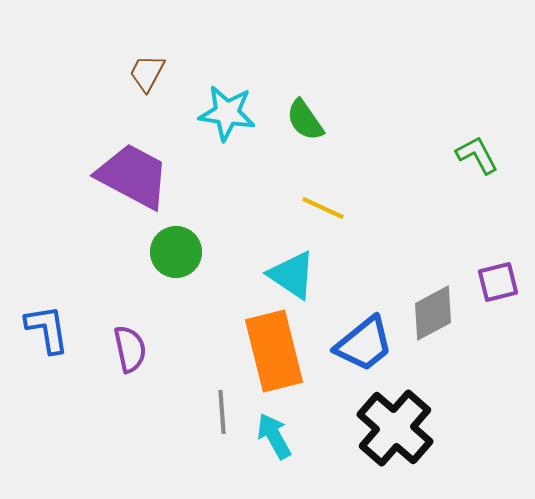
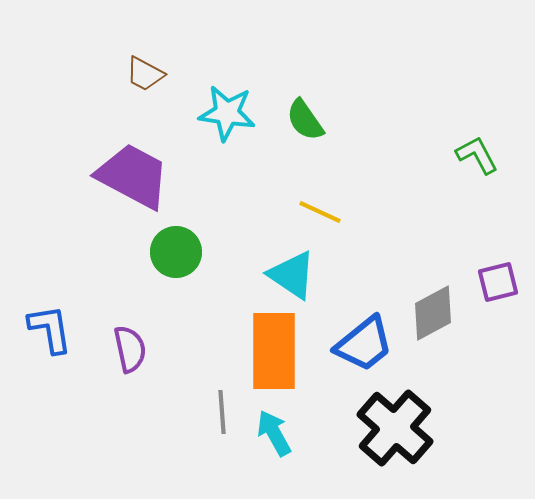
brown trapezoid: moved 2 px left, 1 px down; rotated 90 degrees counterclockwise
yellow line: moved 3 px left, 4 px down
blue L-shape: moved 3 px right
orange rectangle: rotated 14 degrees clockwise
cyan arrow: moved 3 px up
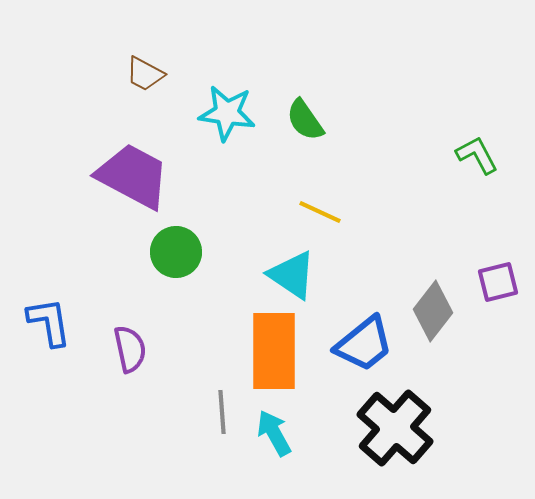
gray diamond: moved 2 px up; rotated 24 degrees counterclockwise
blue L-shape: moved 1 px left, 7 px up
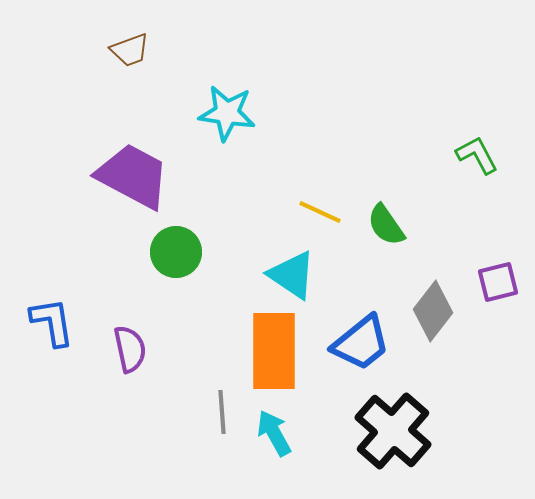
brown trapezoid: moved 15 px left, 24 px up; rotated 48 degrees counterclockwise
green semicircle: moved 81 px right, 105 px down
blue L-shape: moved 3 px right
blue trapezoid: moved 3 px left, 1 px up
black cross: moved 2 px left, 3 px down
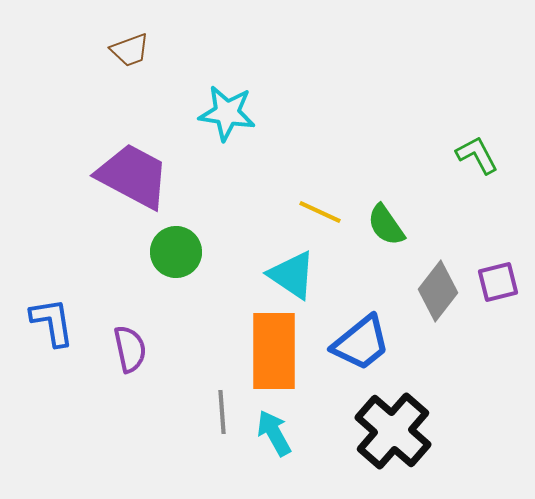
gray diamond: moved 5 px right, 20 px up
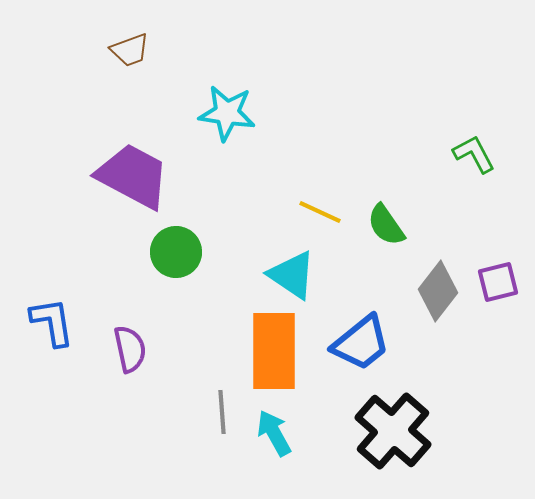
green L-shape: moved 3 px left, 1 px up
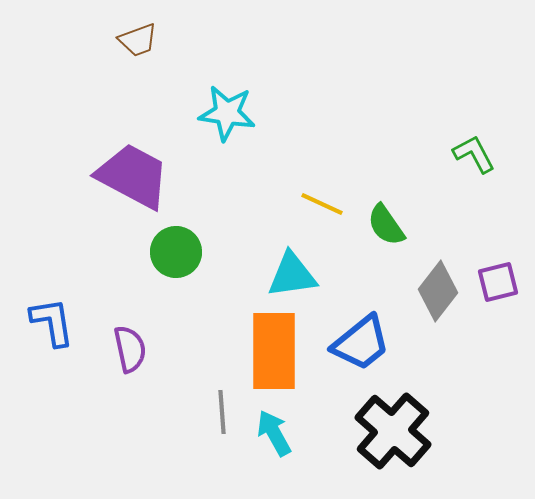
brown trapezoid: moved 8 px right, 10 px up
yellow line: moved 2 px right, 8 px up
cyan triangle: rotated 42 degrees counterclockwise
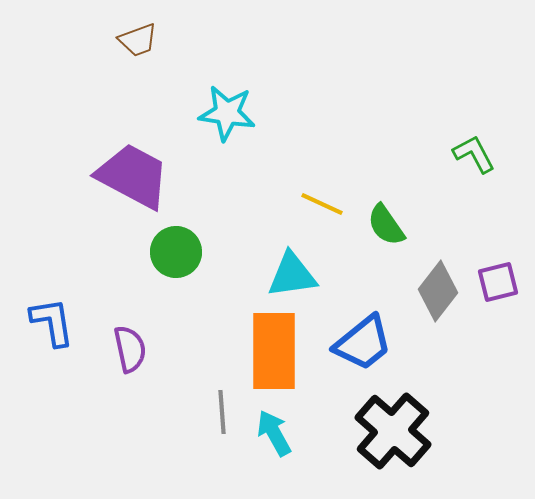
blue trapezoid: moved 2 px right
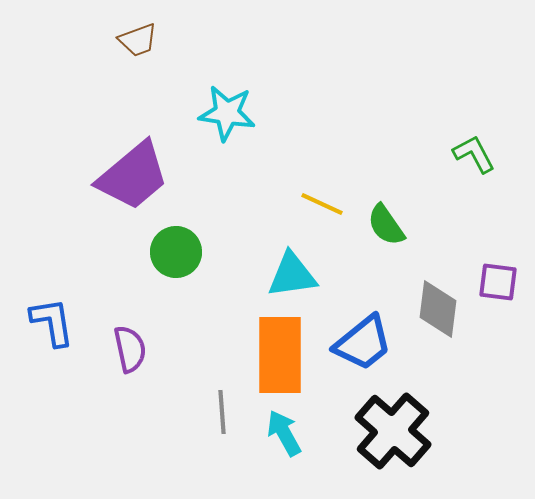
purple trapezoid: rotated 112 degrees clockwise
purple square: rotated 21 degrees clockwise
gray diamond: moved 18 px down; rotated 30 degrees counterclockwise
orange rectangle: moved 6 px right, 4 px down
cyan arrow: moved 10 px right
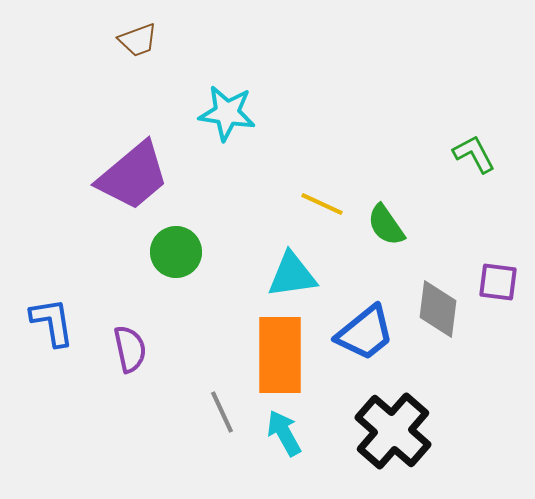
blue trapezoid: moved 2 px right, 10 px up
gray line: rotated 21 degrees counterclockwise
